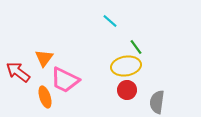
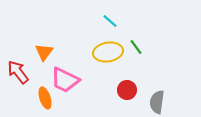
orange triangle: moved 6 px up
yellow ellipse: moved 18 px left, 14 px up
red arrow: rotated 15 degrees clockwise
orange ellipse: moved 1 px down
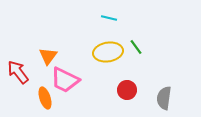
cyan line: moved 1 px left, 3 px up; rotated 28 degrees counterclockwise
orange triangle: moved 4 px right, 4 px down
gray semicircle: moved 7 px right, 4 px up
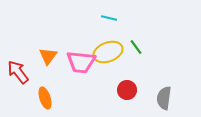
yellow ellipse: rotated 12 degrees counterclockwise
pink trapezoid: moved 16 px right, 18 px up; rotated 20 degrees counterclockwise
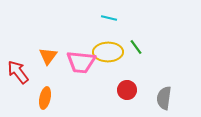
yellow ellipse: rotated 20 degrees clockwise
orange ellipse: rotated 30 degrees clockwise
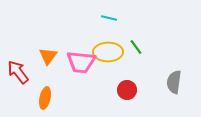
gray semicircle: moved 10 px right, 16 px up
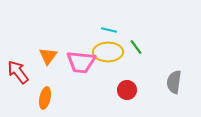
cyan line: moved 12 px down
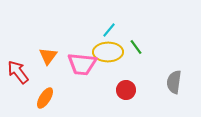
cyan line: rotated 63 degrees counterclockwise
pink trapezoid: moved 1 px right, 2 px down
red circle: moved 1 px left
orange ellipse: rotated 20 degrees clockwise
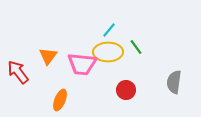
orange ellipse: moved 15 px right, 2 px down; rotated 10 degrees counterclockwise
